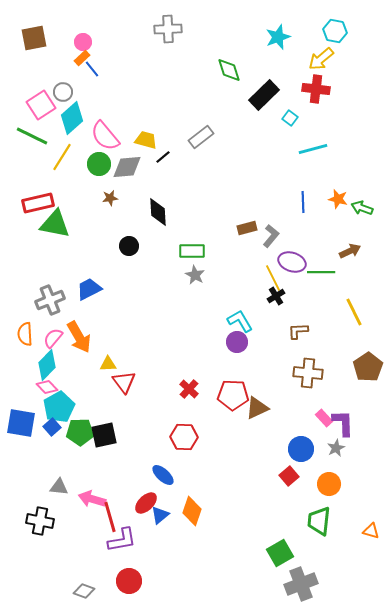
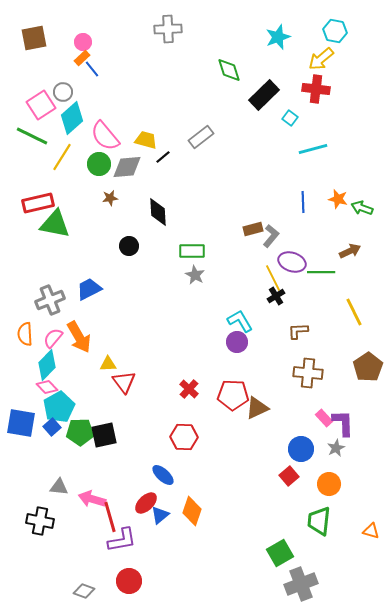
brown rectangle at (247, 228): moved 6 px right, 1 px down
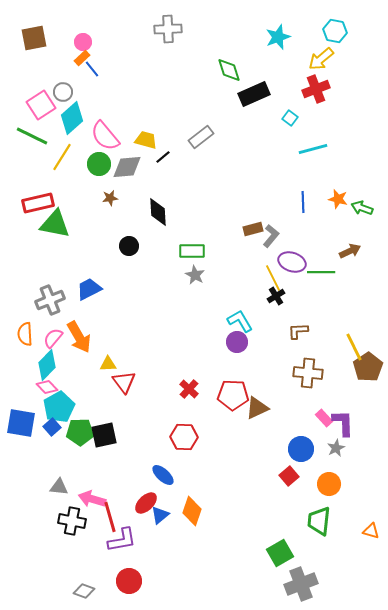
red cross at (316, 89): rotated 28 degrees counterclockwise
black rectangle at (264, 95): moved 10 px left, 1 px up; rotated 20 degrees clockwise
yellow line at (354, 312): moved 35 px down
black cross at (40, 521): moved 32 px right
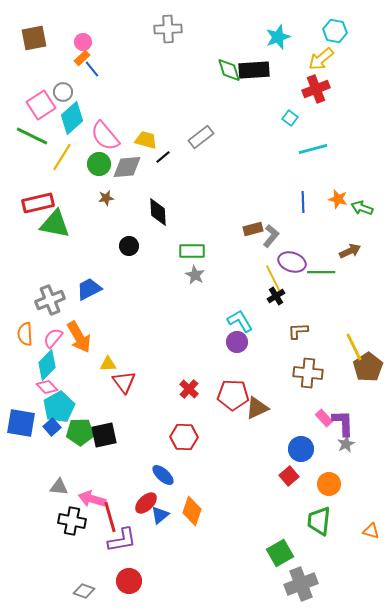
black rectangle at (254, 94): moved 24 px up; rotated 20 degrees clockwise
brown star at (110, 198): moved 4 px left
gray star at (336, 448): moved 10 px right, 4 px up
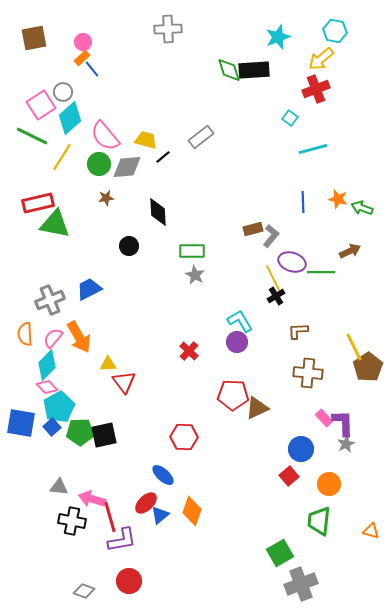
cyan diamond at (72, 118): moved 2 px left
red cross at (189, 389): moved 38 px up
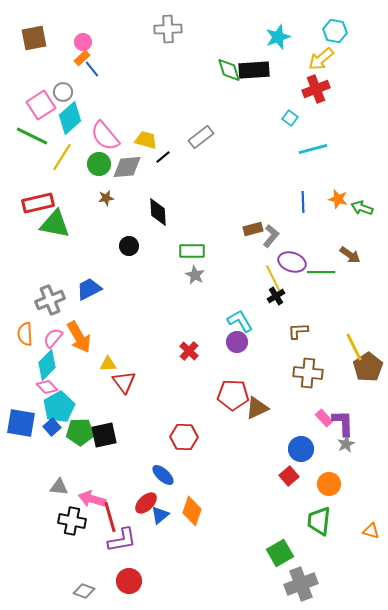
brown arrow at (350, 251): moved 4 px down; rotated 60 degrees clockwise
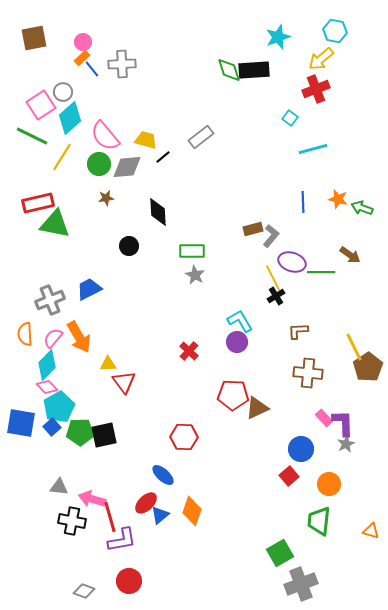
gray cross at (168, 29): moved 46 px left, 35 px down
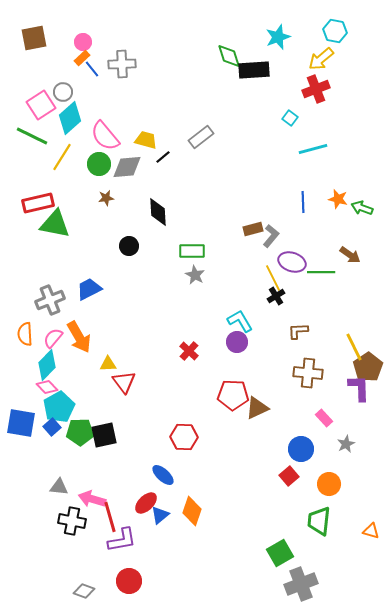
green diamond at (229, 70): moved 14 px up
purple L-shape at (343, 423): moved 16 px right, 35 px up
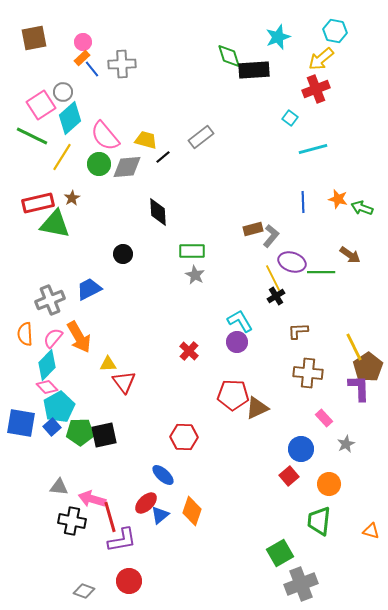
brown star at (106, 198): moved 34 px left; rotated 21 degrees counterclockwise
black circle at (129, 246): moved 6 px left, 8 px down
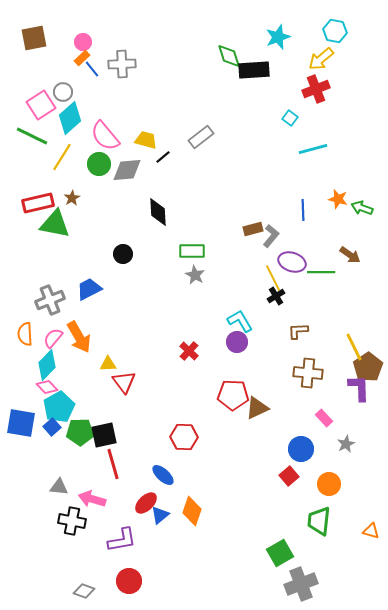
gray diamond at (127, 167): moved 3 px down
blue line at (303, 202): moved 8 px down
red line at (110, 517): moved 3 px right, 53 px up
